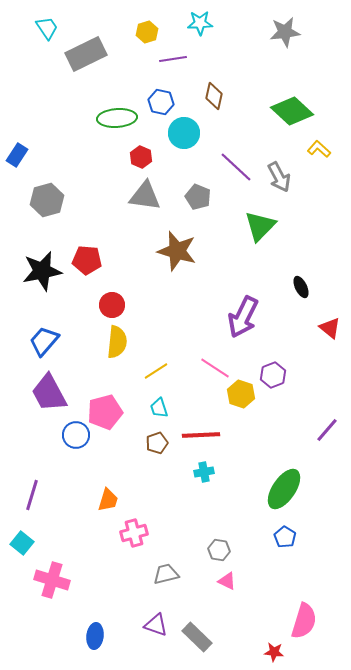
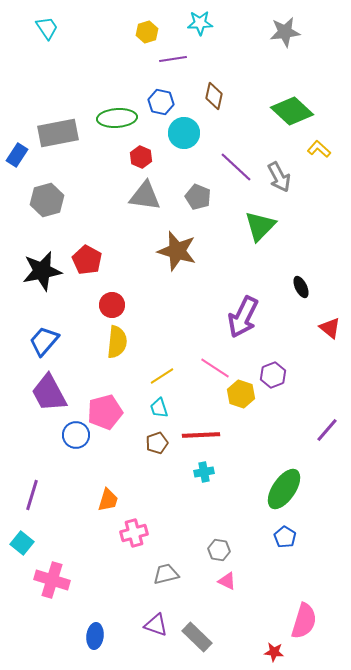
gray rectangle at (86, 54): moved 28 px left, 79 px down; rotated 15 degrees clockwise
red pentagon at (87, 260): rotated 24 degrees clockwise
yellow line at (156, 371): moved 6 px right, 5 px down
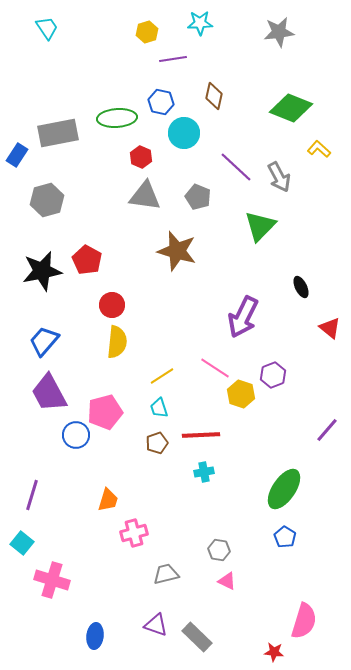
gray star at (285, 32): moved 6 px left
green diamond at (292, 111): moved 1 px left, 3 px up; rotated 21 degrees counterclockwise
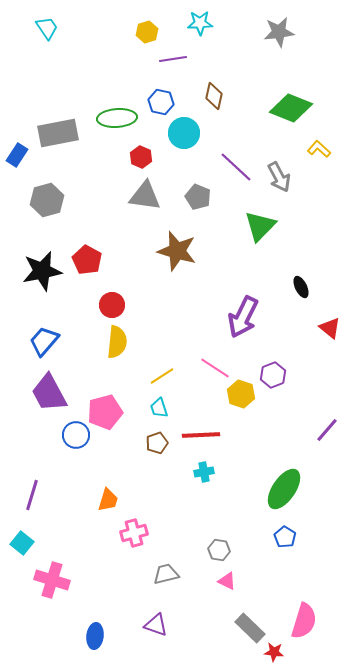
gray rectangle at (197, 637): moved 53 px right, 9 px up
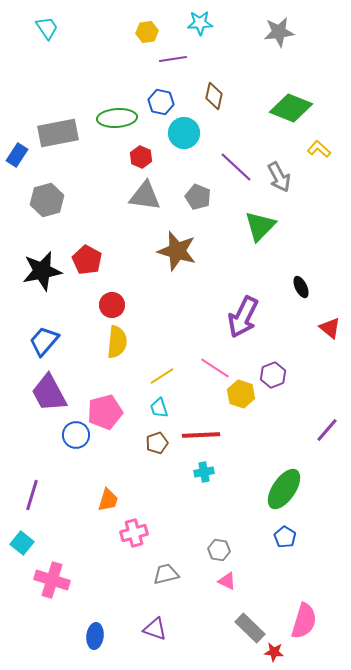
yellow hexagon at (147, 32): rotated 10 degrees clockwise
purple triangle at (156, 625): moved 1 px left, 4 px down
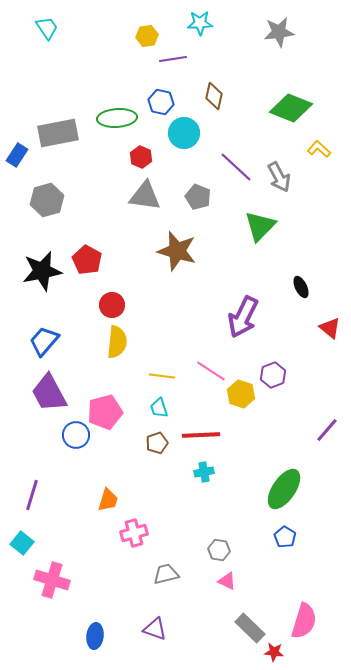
yellow hexagon at (147, 32): moved 4 px down
pink line at (215, 368): moved 4 px left, 3 px down
yellow line at (162, 376): rotated 40 degrees clockwise
